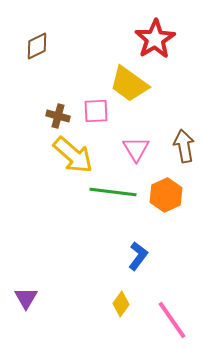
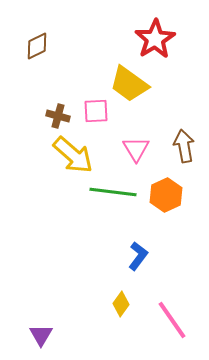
purple triangle: moved 15 px right, 37 px down
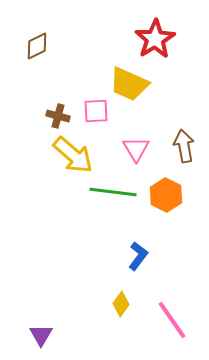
yellow trapezoid: rotated 12 degrees counterclockwise
orange hexagon: rotated 8 degrees counterclockwise
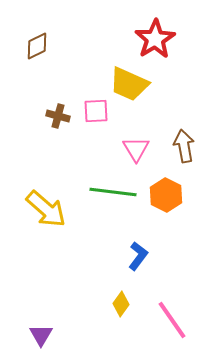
yellow arrow: moved 27 px left, 54 px down
